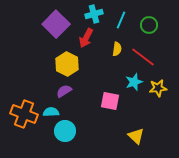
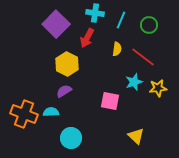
cyan cross: moved 1 px right, 1 px up; rotated 24 degrees clockwise
red arrow: moved 1 px right
cyan circle: moved 6 px right, 7 px down
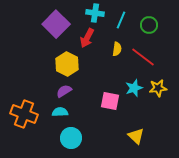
cyan star: moved 6 px down
cyan semicircle: moved 9 px right
